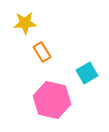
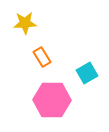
orange rectangle: moved 5 px down
pink hexagon: rotated 12 degrees counterclockwise
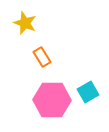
yellow star: rotated 25 degrees clockwise
cyan square: moved 1 px right, 19 px down
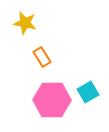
yellow star: rotated 10 degrees counterclockwise
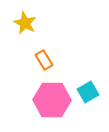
yellow star: rotated 15 degrees clockwise
orange rectangle: moved 2 px right, 3 px down
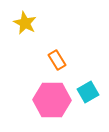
orange rectangle: moved 13 px right
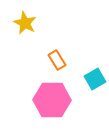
cyan square: moved 7 px right, 13 px up
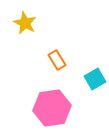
pink hexagon: moved 8 px down; rotated 9 degrees counterclockwise
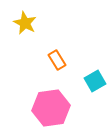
cyan square: moved 2 px down
pink hexagon: moved 1 px left
